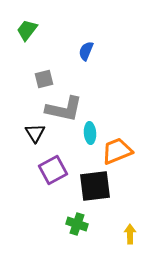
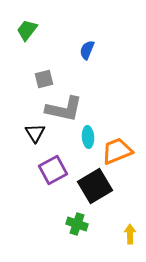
blue semicircle: moved 1 px right, 1 px up
cyan ellipse: moved 2 px left, 4 px down
black square: rotated 24 degrees counterclockwise
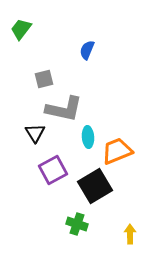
green trapezoid: moved 6 px left, 1 px up
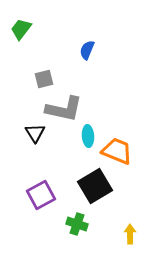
cyan ellipse: moved 1 px up
orange trapezoid: rotated 44 degrees clockwise
purple square: moved 12 px left, 25 px down
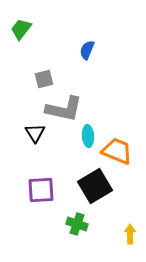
purple square: moved 5 px up; rotated 24 degrees clockwise
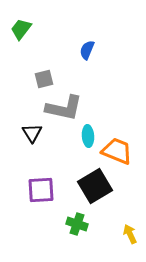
gray L-shape: moved 1 px up
black triangle: moved 3 px left
yellow arrow: rotated 24 degrees counterclockwise
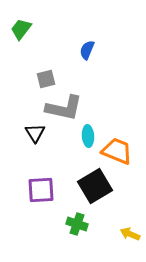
gray square: moved 2 px right
black triangle: moved 3 px right
yellow arrow: rotated 42 degrees counterclockwise
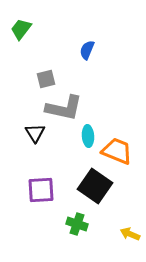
black square: rotated 24 degrees counterclockwise
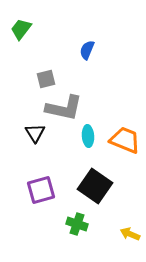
orange trapezoid: moved 8 px right, 11 px up
purple square: rotated 12 degrees counterclockwise
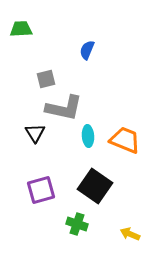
green trapezoid: rotated 50 degrees clockwise
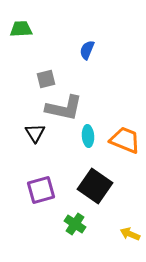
green cross: moved 2 px left; rotated 15 degrees clockwise
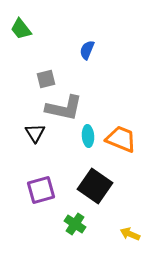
green trapezoid: rotated 125 degrees counterclockwise
orange trapezoid: moved 4 px left, 1 px up
